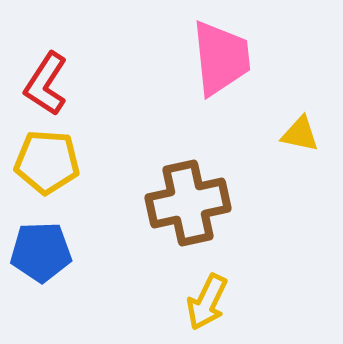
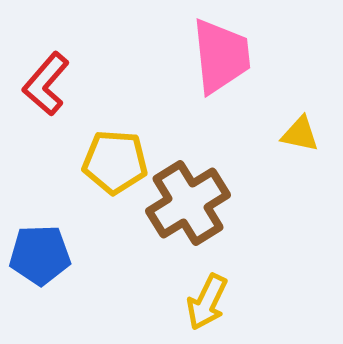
pink trapezoid: moved 2 px up
red L-shape: rotated 8 degrees clockwise
yellow pentagon: moved 68 px right
brown cross: rotated 20 degrees counterclockwise
blue pentagon: moved 1 px left, 3 px down
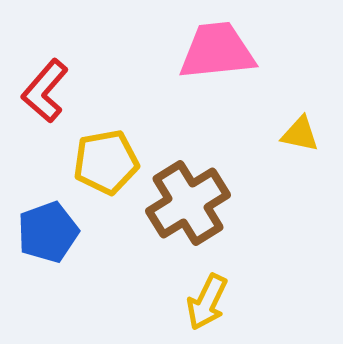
pink trapezoid: moved 4 px left, 5 px up; rotated 90 degrees counterclockwise
red L-shape: moved 1 px left, 7 px down
yellow pentagon: moved 9 px left; rotated 14 degrees counterclockwise
blue pentagon: moved 8 px right, 23 px up; rotated 18 degrees counterclockwise
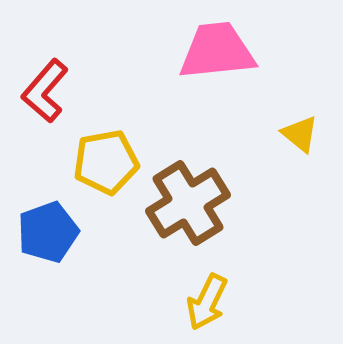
yellow triangle: rotated 27 degrees clockwise
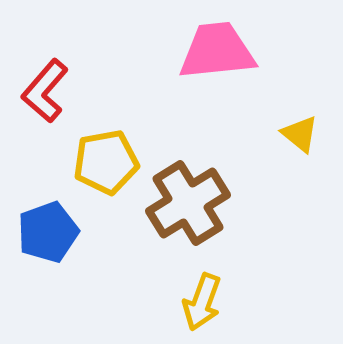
yellow arrow: moved 5 px left; rotated 6 degrees counterclockwise
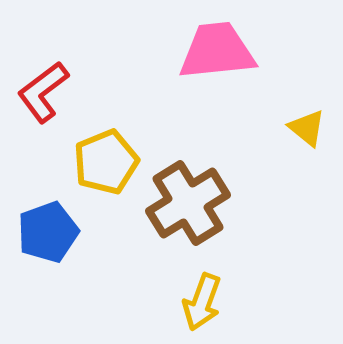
red L-shape: moved 2 px left, 1 px down; rotated 12 degrees clockwise
yellow triangle: moved 7 px right, 6 px up
yellow pentagon: rotated 12 degrees counterclockwise
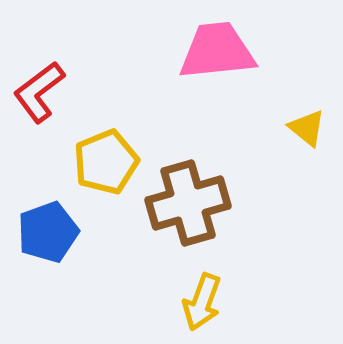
red L-shape: moved 4 px left
brown cross: rotated 16 degrees clockwise
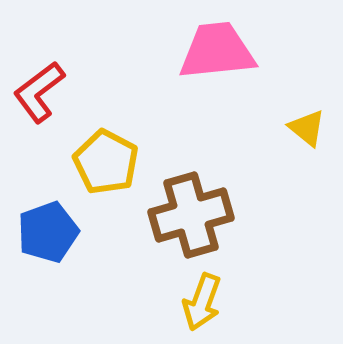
yellow pentagon: rotated 22 degrees counterclockwise
brown cross: moved 3 px right, 12 px down
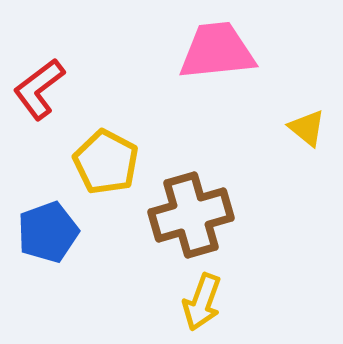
red L-shape: moved 3 px up
